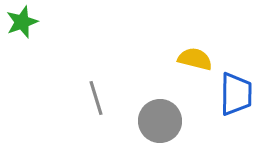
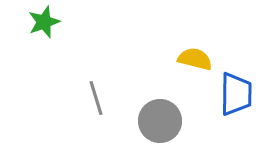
green star: moved 22 px right
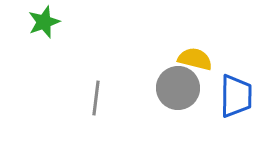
blue trapezoid: moved 2 px down
gray line: rotated 24 degrees clockwise
gray circle: moved 18 px right, 33 px up
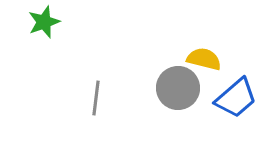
yellow semicircle: moved 9 px right
blue trapezoid: moved 2 px down; rotated 48 degrees clockwise
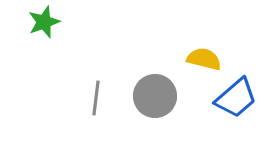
gray circle: moved 23 px left, 8 px down
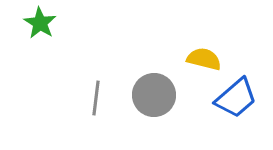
green star: moved 4 px left, 1 px down; rotated 20 degrees counterclockwise
gray circle: moved 1 px left, 1 px up
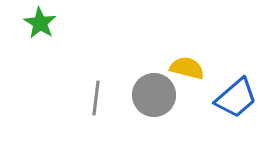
yellow semicircle: moved 17 px left, 9 px down
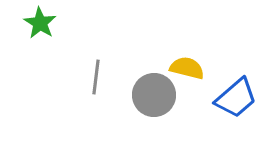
gray line: moved 21 px up
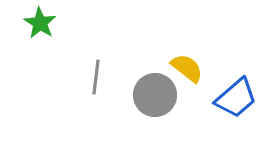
yellow semicircle: rotated 24 degrees clockwise
gray circle: moved 1 px right
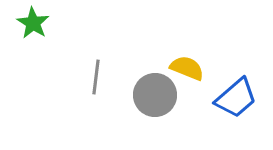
green star: moved 7 px left
yellow semicircle: rotated 16 degrees counterclockwise
